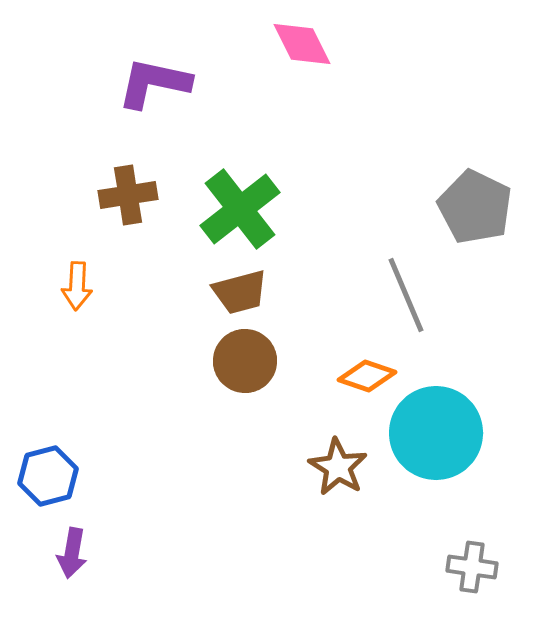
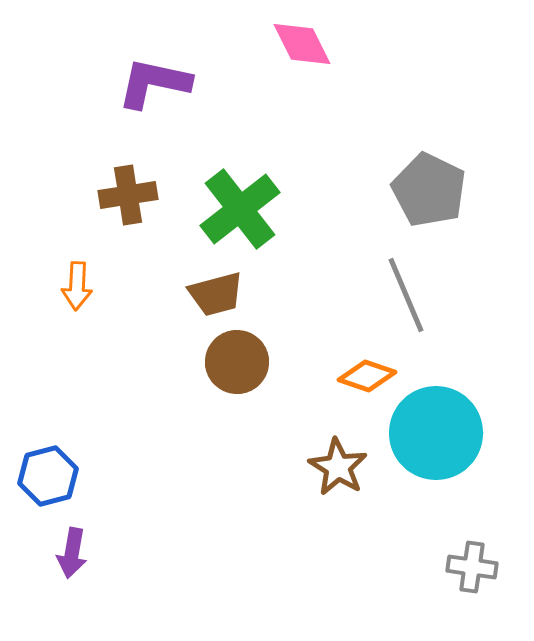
gray pentagon: moved 46 px left, 17 px up
brown trapezoid: moved 24 px left, 2 px down
brown circle: moved 8 px left, 1 px down
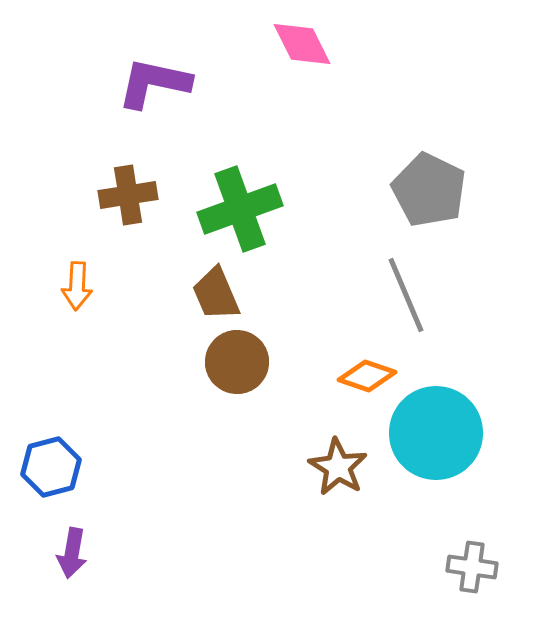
green cross: rotated 18 degrees clockwise
brown trapezoid: rotated 82 degrees clockwise
blue hexagon: moved 3 px right, 9 px up
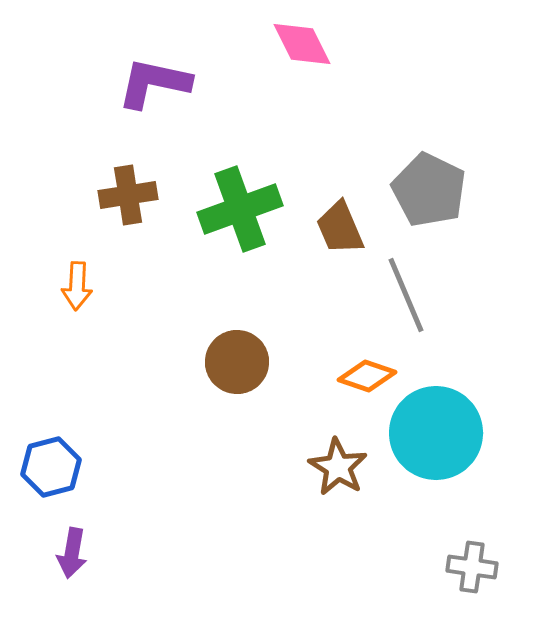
brown trapezoid: moved 124 px right, 66 px up
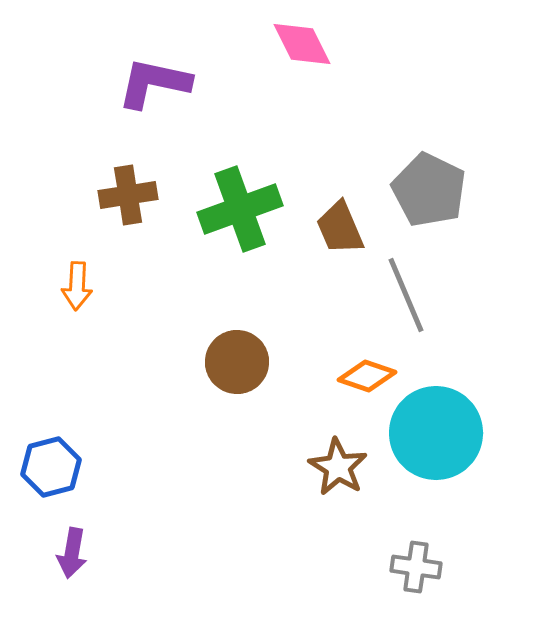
gray cross: moved 56 px left
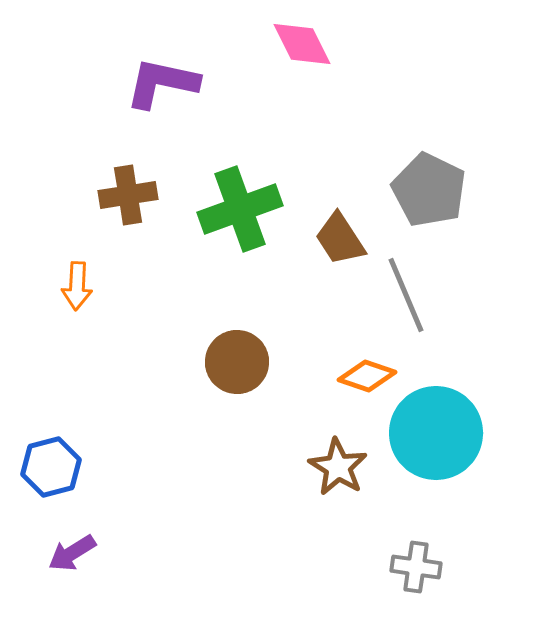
purple L-shape: moved 8 px right
brown trapezoid: moved 11 px down; rotated 10 degrees counterclockwise
purple arrow: rotated 48 degrees clockwise
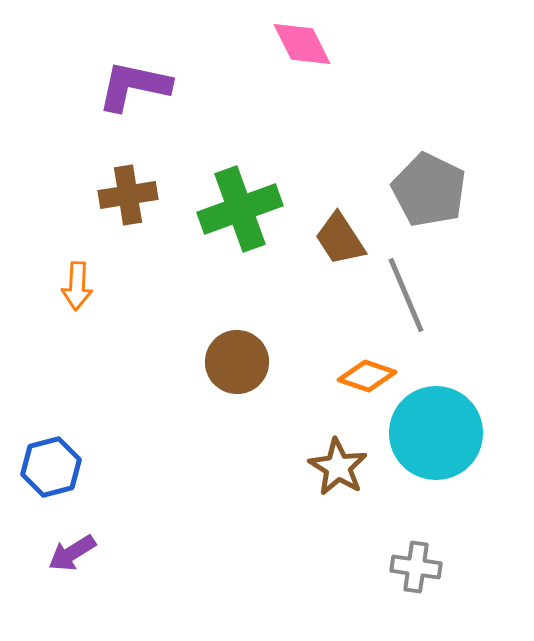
purple L-shape: moved 28 px left, 3 px down
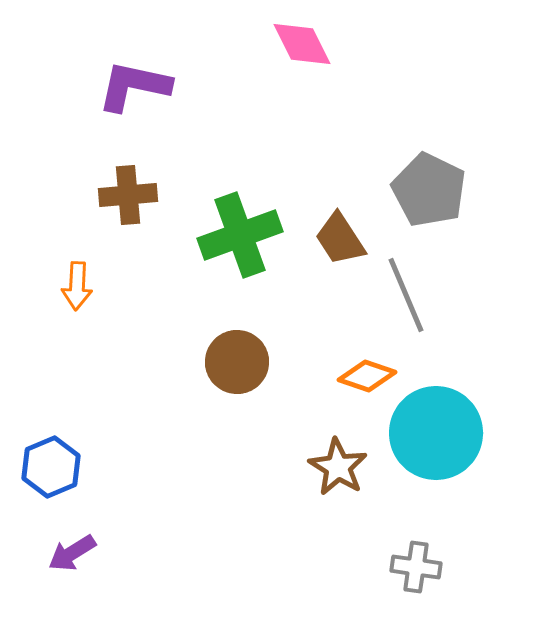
brown cross: rotated 4 degrees clockwise
green cross: moved 26 px down
blue hexagon: rotated 8 degrees counterclockwise
